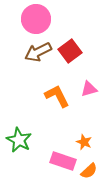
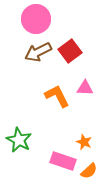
pink triangle: moved 4 px left, 1 px up; rotated 18 degrees clockwise
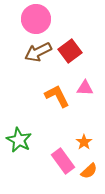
orange star: rotated 14 degrees clockwise
pink rectangle: rotated 35 degrees clockwise
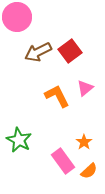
pink circle: moved 19 px left, 2 px up
pink triangle: rotated 42 degrees counterclockwise
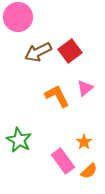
pink circle: moved 1 px right
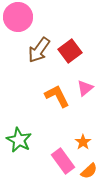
brown arrow: moved 1 px right, 2 px up; rotated 28 degrees counterclockwise
orange star: moved 1 px left
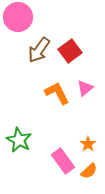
orange L-shape: moved 3 px up
orange star: moved 5 px right, 2 px down
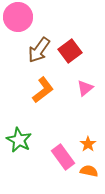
orange L-shape: moved 14 px left, 3 px up; rotated 80 degrees clockwise
pink rectangle: moved 4 px up
orange semicircle: rotated 126 degrees counterclockwise
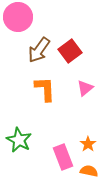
orange L-shape: moved 2 px right, 1 px up; rotated 56 degrees counterclockwise
pink rectangle: rotated 15 degrees clockwise
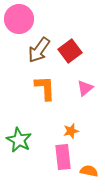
pink circle: moved 1 px right, 2 px down
orange L-shape: moved 1 px up
orange star: moved 17 px left, 13 px up; rotated 21 degrees clockwise
pink rectangle: rotated 15 degrees clockwise
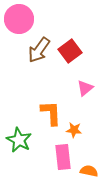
orange L-shape: moved 6 px right, 25 px down
orange star: moved 3 px right, 1 px up; rotated 21 degrees clockwise
